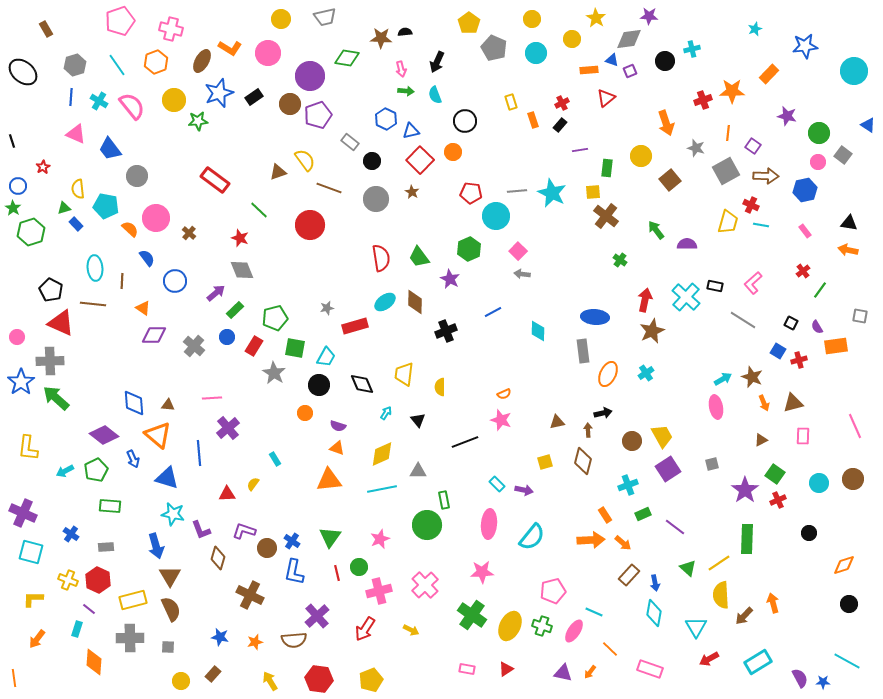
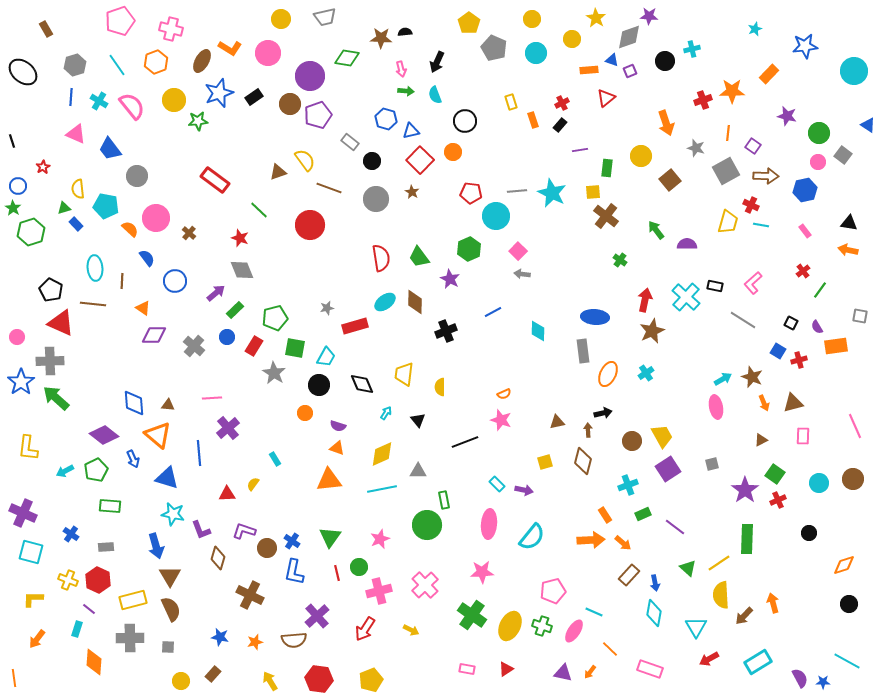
gray diamond at (629, 39): moved 2 px up; rotated 12 degrees counterclockwise
blue hexagon at (386, 119): rotated 10 degrees counterclockwise
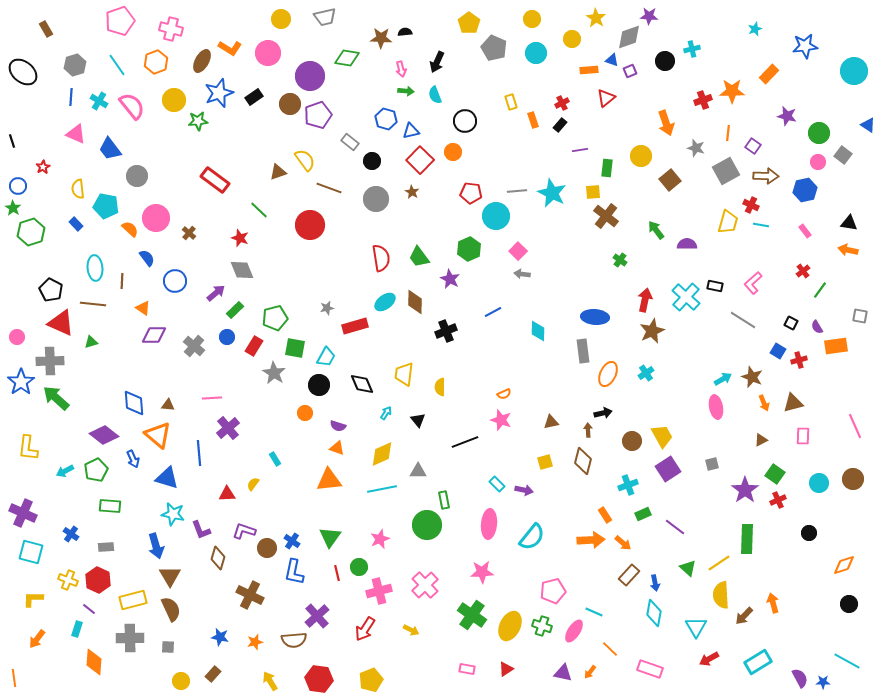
green triangle at (64, 208): moved 27 px right, 134 px down
brown triangle at (557, 422): moved 6 px left
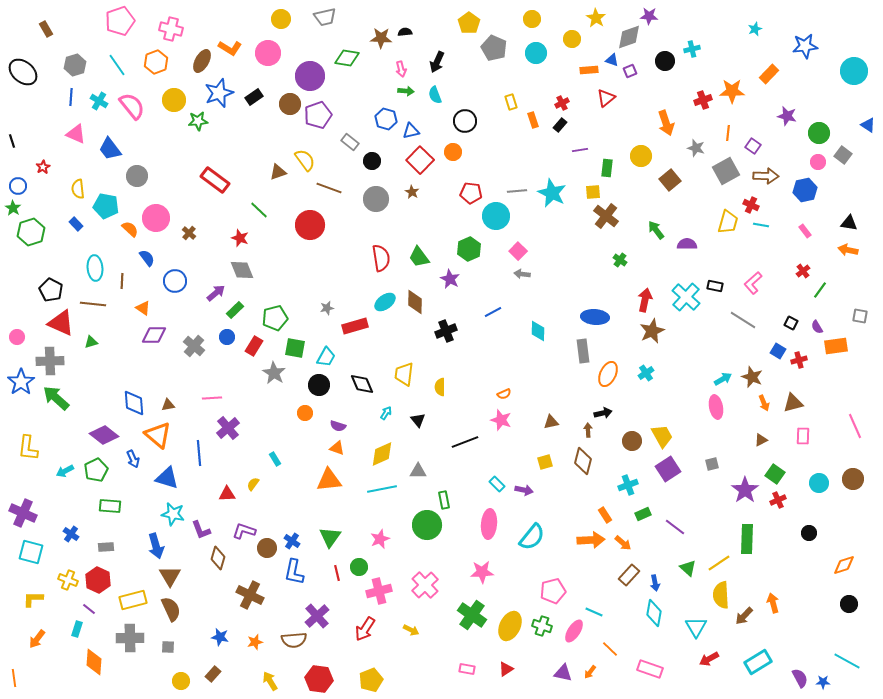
brown triangle at (168, 405): rotated 16 degrees counterclockwise
